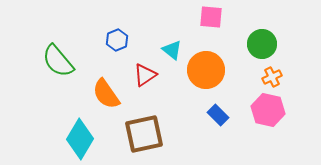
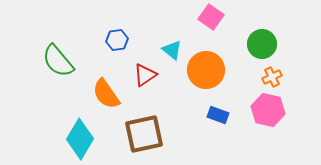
pink square: rotated 30 degrees clockwise
blue hexagon: rotated 15 degrees clockwise
blue rectangle: rotated 25 degrees counterclockwise
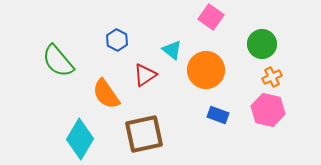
blue hexagon: rotated 25 degrees counterclockwise
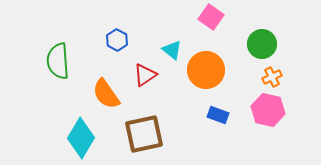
green semicircle: rotated 36 degrees clockwise
cyan diamond: moved 1 px right, 1 px up
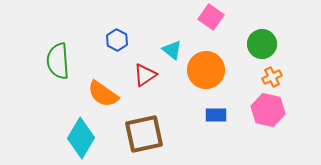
orange semicircle: moved 3 px left; rotated 20 degrees counterclockwise
blue rectangle: moved 2 px left; rotated 20 degrees counterclockwise
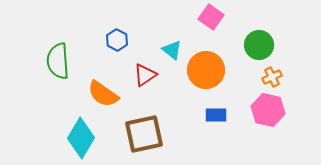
green circle: moved 3 px left, 1 px down
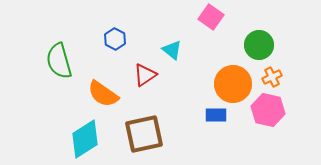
blue hexagon: moved 2 px left, 1 px up
green semicircle: moved 1 px right; rotated 12 degrees counterclockwise
orange circle: moved 27 px right, 14 px down
cyan diamond: moved 4 px right, 1 px down; rotated 27 degrees clockwise
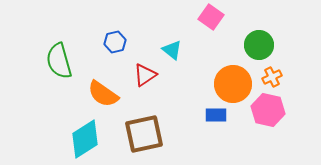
blue hexagon: moved 3 px down; rotated 20 degrees clockwise
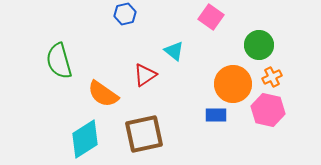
blue hexagon: moved 10 px right, 28 px up
cyan triangle: moved 2 px right, 1 px down
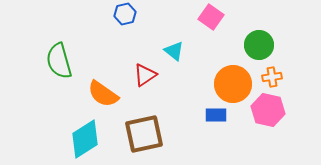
orange cross: rotated 18 degrees clockwise
